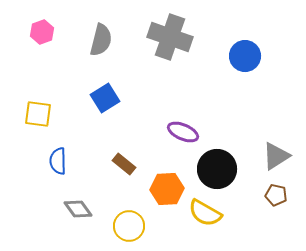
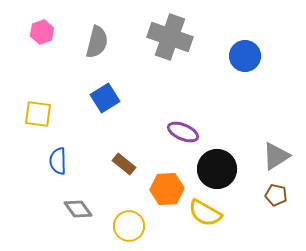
gray semicircle: moved 4 px left, 2 px down
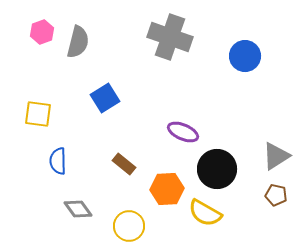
gray semicircle: moved 19 px left
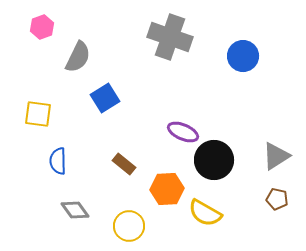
pink hexagon: moved 5 px up
gray semicircle: moved 15 px down; rotated 12 degrees clockwise
blue circle: moved 2 px left
black circle: moved 3 px left, 9 px up
brown pentagon: moved 1 px right, 4 px down
gray diamond: moved 3 px left, 1 px down
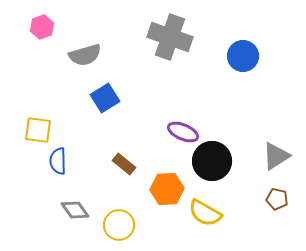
gray semicircle: moved 7 px right, 2 px up; rotated 48 degrees clockwise
yellow square: moved 16 px down
black circle: moved 2 px left, 1 px down
yellow circle: moved 10 px left, 1 px up
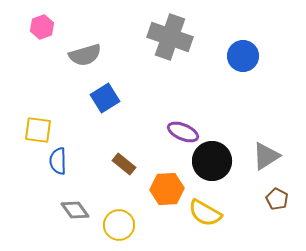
gray triangle: moved 10 px left
brown pentagon: rotated 15 degrees clockwise
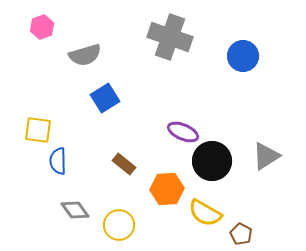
brown pentagon: moved 36 px left, 35 px down
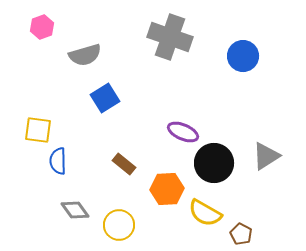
black circle: moved 2 px right, 2 px down
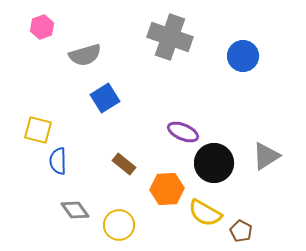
yellow square: rotated 8 degrees clockwise
brown pentagon: moved 3 px up
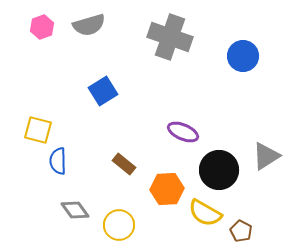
gray semicircle: moved 4 px right, 30 px up
blue square: moved 2 px left, 7 px up
black circle: moved 5 px right, 7 px down
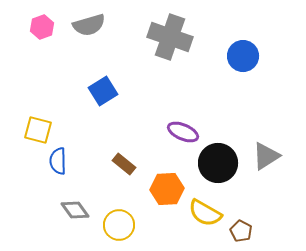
black circle: moved 1 px left, 7 px up
